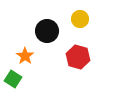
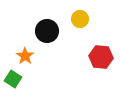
red hexagon: moved 23 px right; rotated 10 degrees counterclockwise
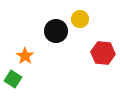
black circle: moved 9 px right
red hexagon: moved 2 px right, 4 px up
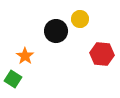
red hexagon: moved 1 px left, 1 px down
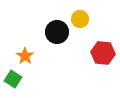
black circle: moved 1 px right, 1 px down
red hexagon: moved 1 px right, 1 px up
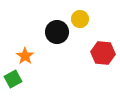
green square: rotated 30 degrees clockwise
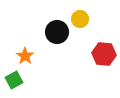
red hexagon: moved 1 px right, 1 px down
green square: moved 1 px right, 1 px down
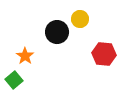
green square: rotated 12 degrees counterclockwise
